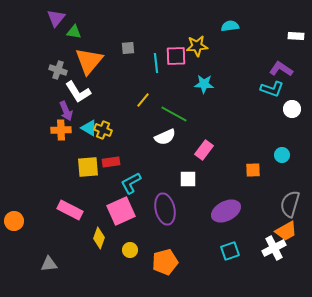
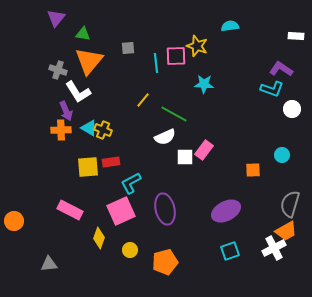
green triangle at (74, 32): moved 9 px right, 2 px down
yellow star at (197, 46): rotated 25 degrees clockwise
white square at (188, 179): moved 3 px left, 22 px up
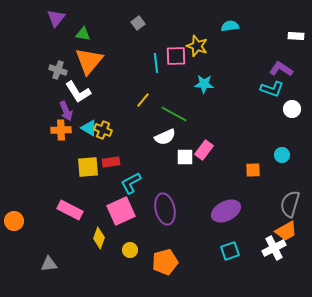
gray square at (128, 48): moved 10 px right, 25 px up; rotated 32 degrees counterclockwise
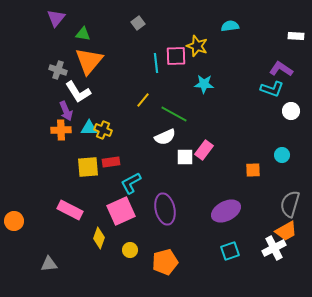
white circle at (292, 109): moved 1 px left, 2 px down
cyan triangle at (89, 128): rotated 30 degrees counterclockwise
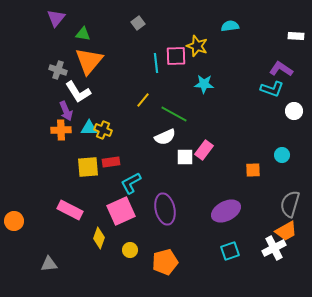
white circle at (291, 111): moved 3 px right
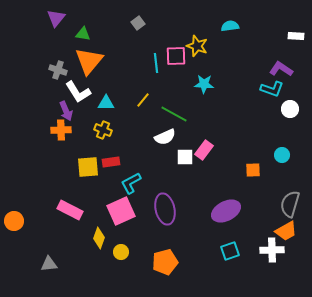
white circle at (294, 111): moved 4 px left, 2 px up
cyan triangle at (89, 128): moved 17 px right, 25 px up
white cross at (274, 248): moved 2 px left, 2 px down; rotated 25 degrees clockwise
yellow circle at (130, 250): moved 9 px left, 2 px down
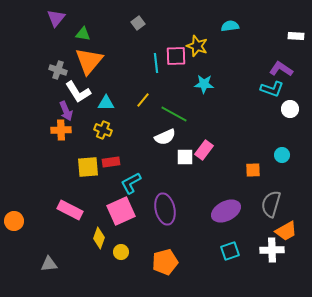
gray semicircle at (290, 204): moved 19 px left
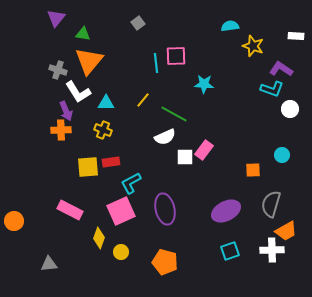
yellow star at (197, 46): moved 56 px right
orange pentagon at (165, 262): rotated 30 degrees clockwise
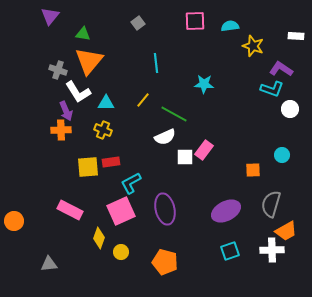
purple triangle at (56, 18): moved 6 px left, 2 px up
pink square at (176, 56): moved 19 px right, 35 px up
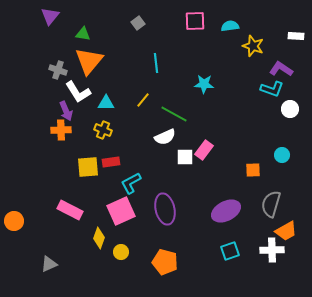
gray triangle at (49, 264): rotated 18 degrees counterclockwise
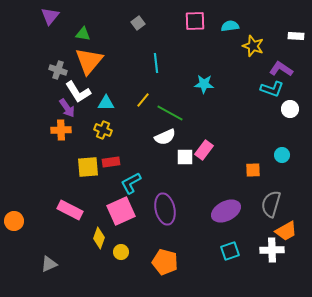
purple arrow at (66, 111): moved 1 px right, 3 px up; rotated 12 degrees counterclockwise
green line at (174, 114): moved 4 px left, 1 px up
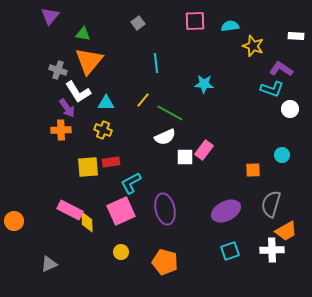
yellow diamond at (99, 238): moved 12 px left, 16 px up; rotated 20 degrees counterclockwise
